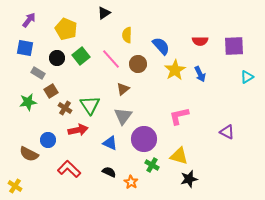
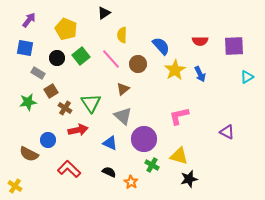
yellow semicircle: moved 5 px left
green triangle: moved 1 px right, 2 px up
gray triangle: rotated 24 degrees counterclockwise
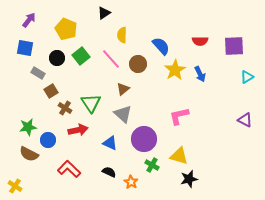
green star: moved 25 px down
gray triangle: moved 2 px up
purple triangle: moved 18 px right, 12 px up
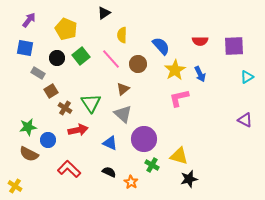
pink L-shape: moved 18 px up
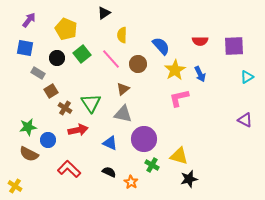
green square: moved 1 px right, 2 px up
gray triangle: rotated 30 degrees counterclockwise
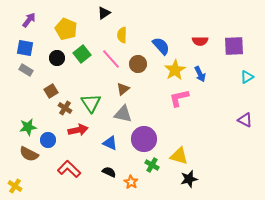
gray rectangle: moved 12 px left, 3 px up
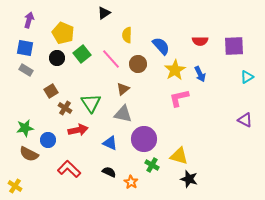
purple arrow: rotated 21 degrees counterclockwise
yellow pentagon: moved 3 px left, 4 px down
yellow semicircle: moved 5 px right
green star: moved 3 px left, 1 px down
black star: rotated 30 degrees clockwise
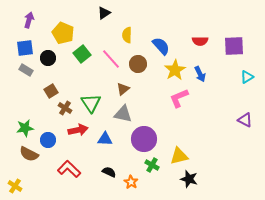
blue square: rotated 18 degrees counterclockwise
black circle: moved 9 px left
pink L-shape: rotated 10 degrees counterclockwise
blue triangle: moved 5 px left, 4 px up; rotated 21 degrees counterclockwise
yellow triangle: rotated 30 degrees counterclockwise
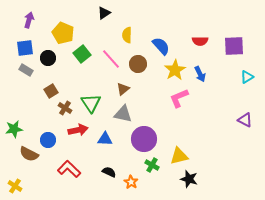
green star: moved 11 px left, 1 px down
